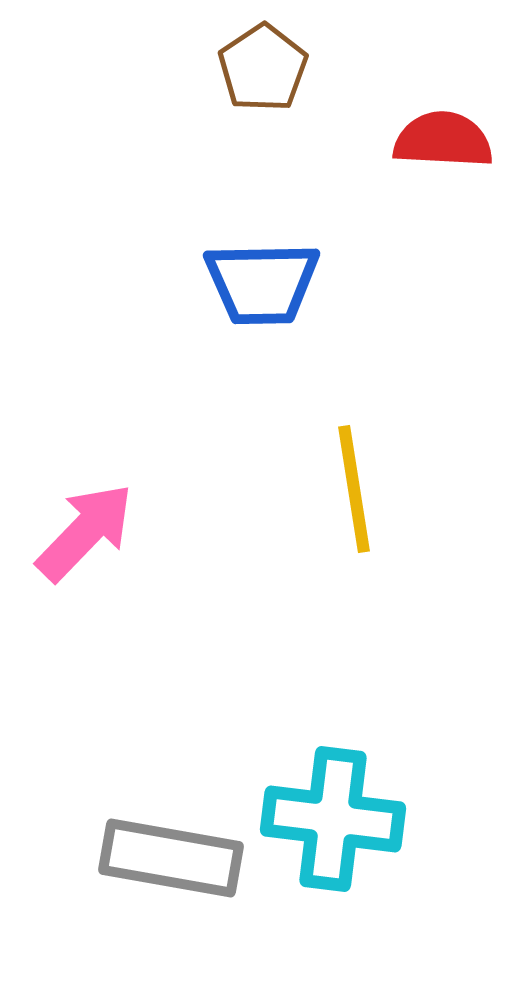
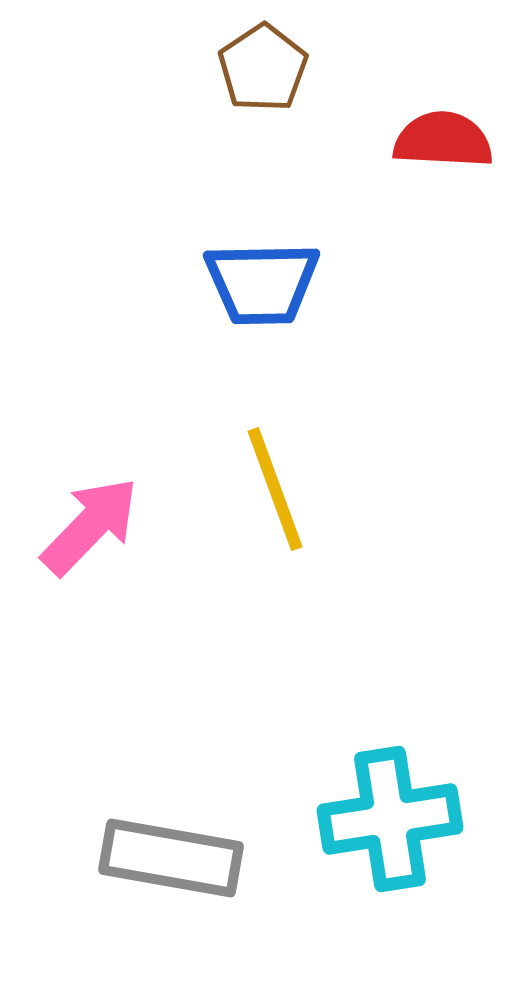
yellow line: moved 79 px left; rotated 11 degrees counterclockwise
pink arrow: moved 5 px right, 6 px up
cyan cross: moved 57 px right; rotated 16 degrees counterclockwise
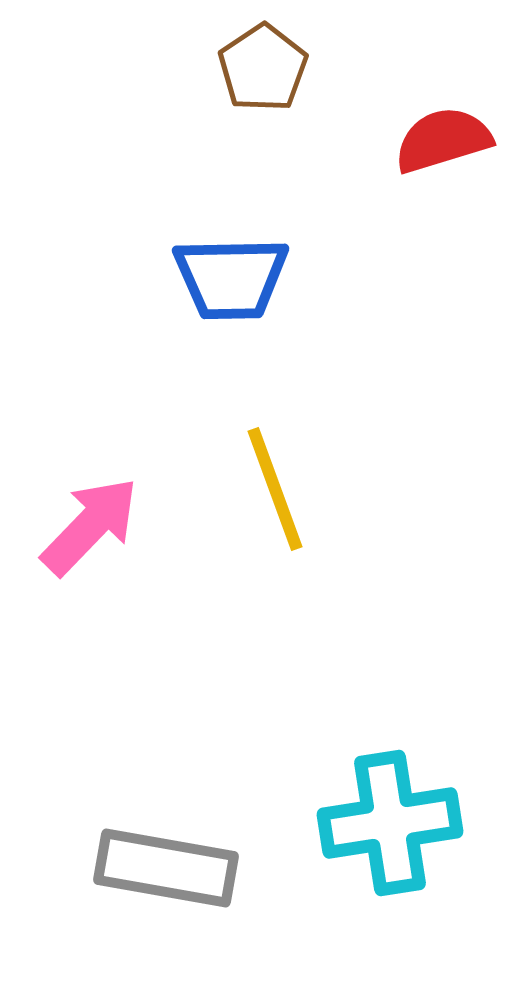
red semicircle: rotated 20 degrees counterclockwise
blue trapezoid: moved 31 px left, 5 px up
cyan cross: moved 4 px down
gray rectangle: moved 5 px left, 10 px down
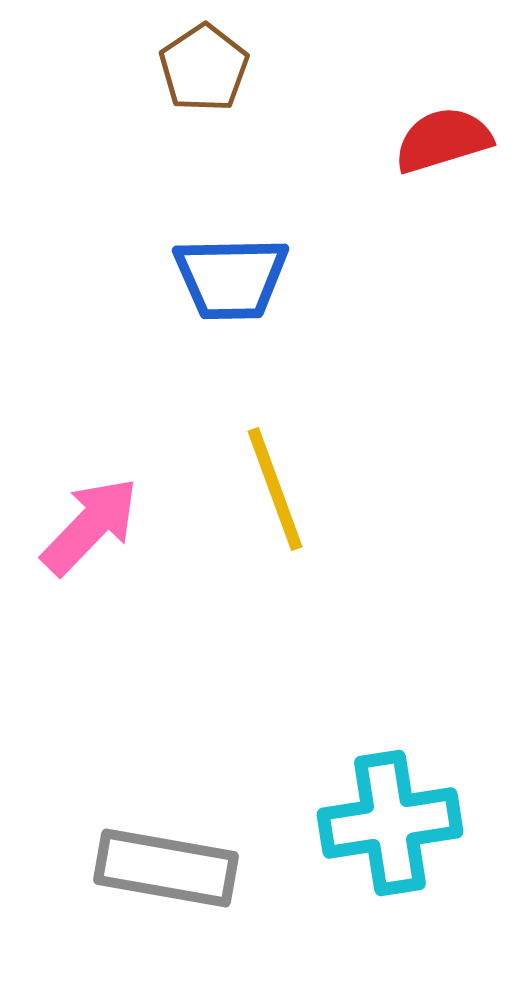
brown pentagon: moved 59 px left
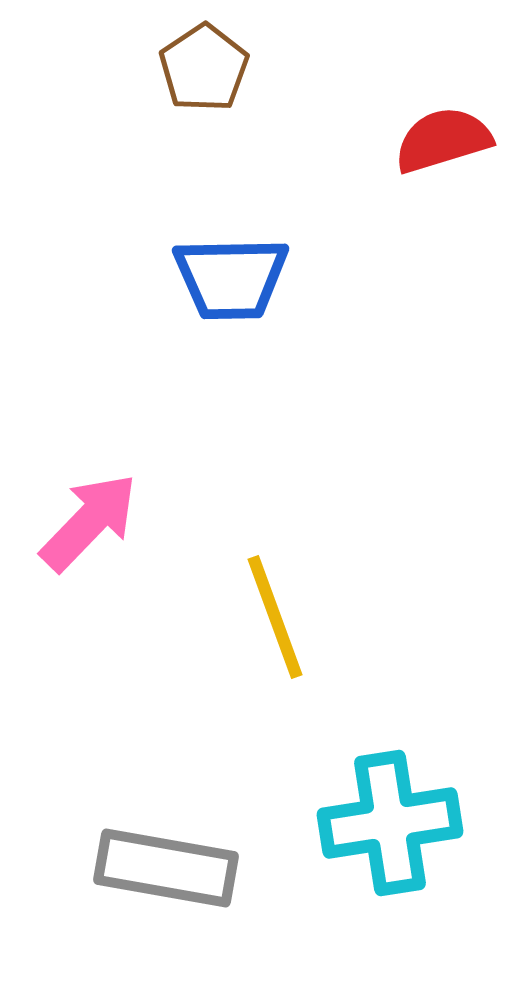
yellow line: moved 128 px down
pink arrow: moved 1 px left, 4 px up
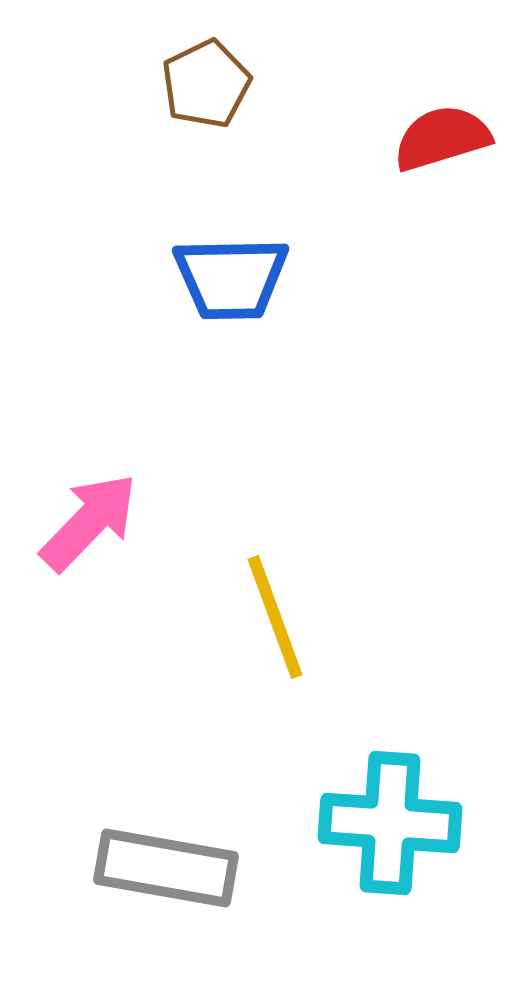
brown pentagon: moved 2 px right, 16 px down; rotated 8 degrees clockwise
red semicircle: moved 1 px left, 2 px up
cyan cross: rotated 13 degrees clockwise
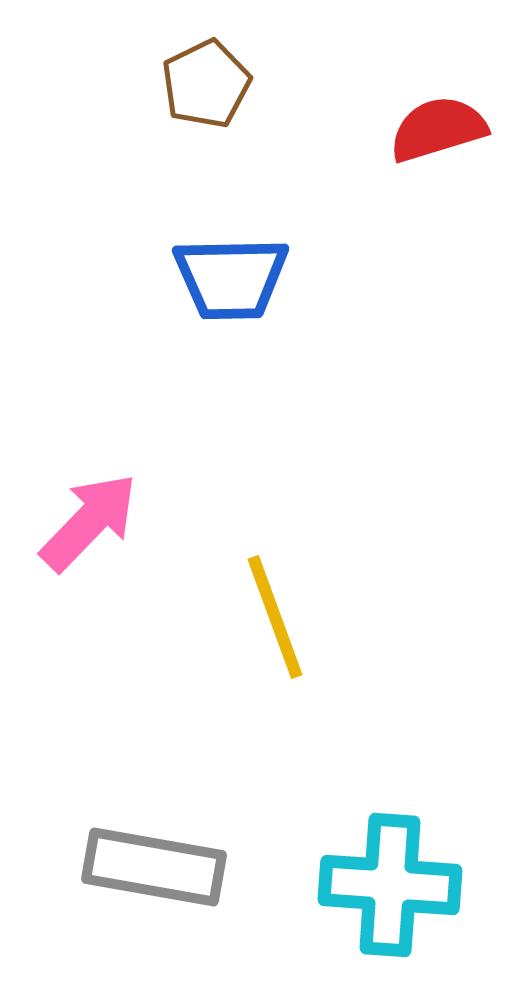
red semicircle: moved 4 px left, 9 px up
cyan cross: moved 62 px down
gray rectangle: moved 12 px left, 1 px up
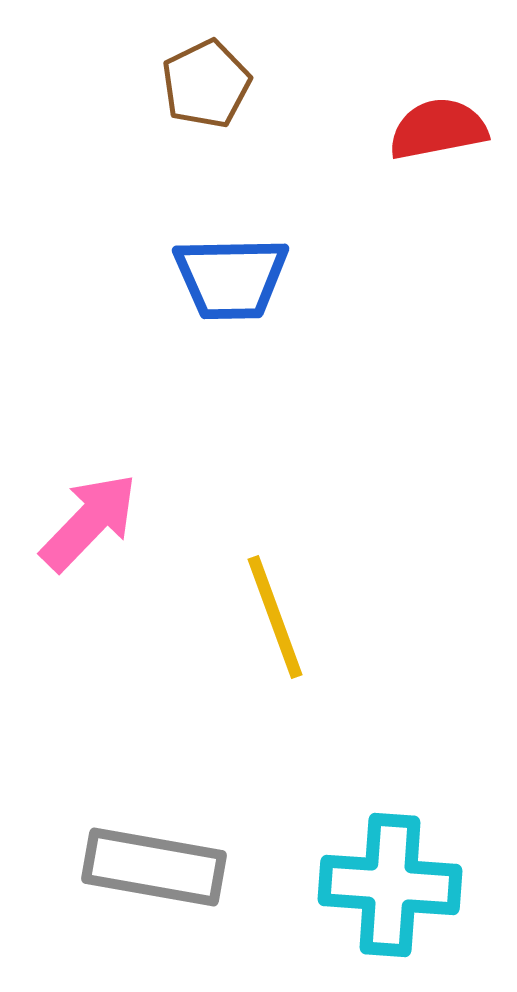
red semicircle: rotated 6 degrees clockwise
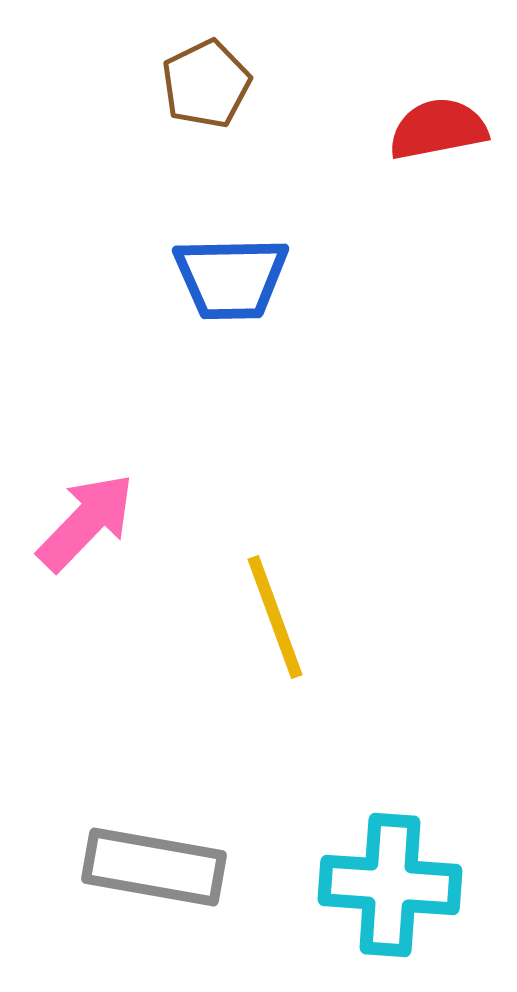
pink arrow: moved 3 px left
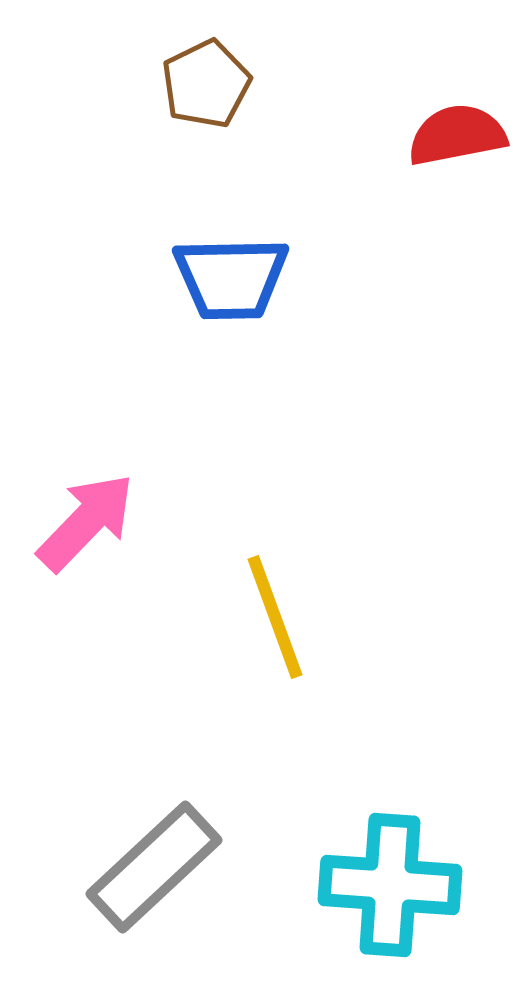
red semicircle: moved 19 px right, 6 px down
gray rectangle: rotated 53 degrees counterclockwise
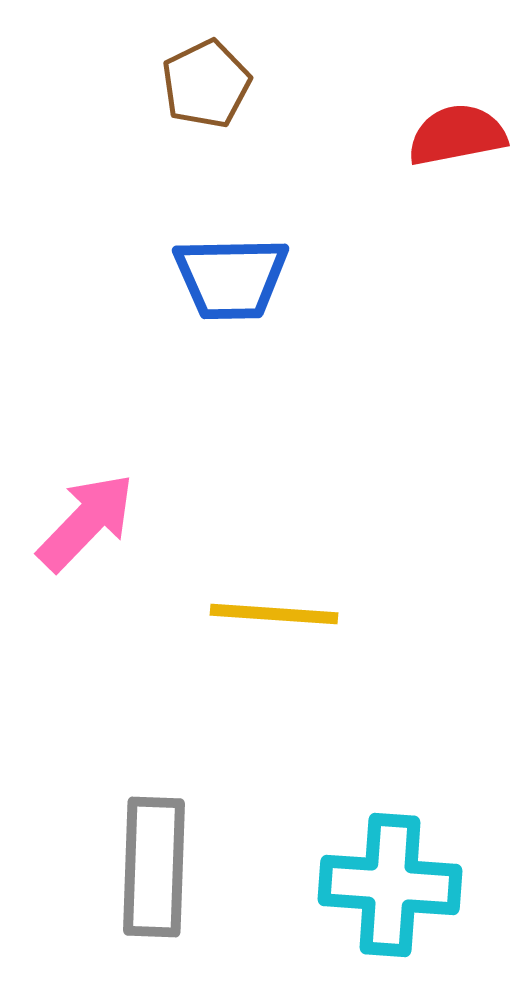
yellow line: moved 1 px left, 3 px up; rotated 66 degrees counterclockwise
gray rectangle: rotated 45 degrees counterclockwise
